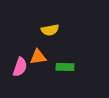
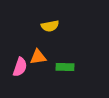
yellow semicircle: moved 4 px up
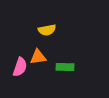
yellow semicircle: moved 3 px left, 4 px down
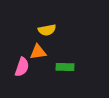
orange triangle: moved 5 px up
pink semicircle: moved 2 px right
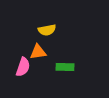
pink semicircle: moved 1 px right
